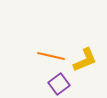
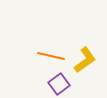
yellow L-shape: rotated 12 degrees counterclockwise
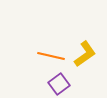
yellow L-shape: moved 6 px up
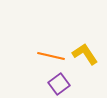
yellow L-shape: rotated 88 degrees counterclockwise
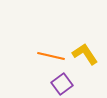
purple square: moved 3 px right
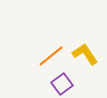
orange line: rotated 52 degrees counterclockwise
